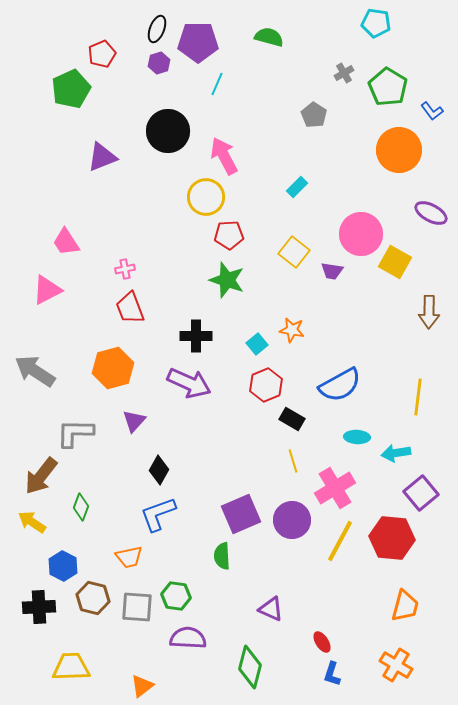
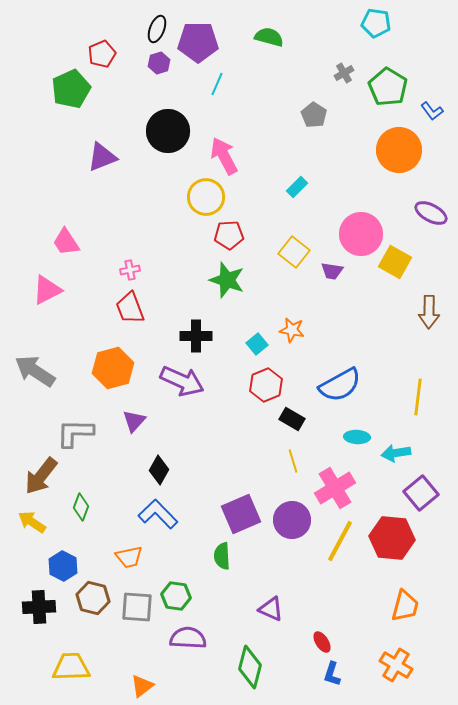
pink cross at (125, 269): moved 5 px right, 1 px down
purple arrow at (189, 383): moved 7 px left, 2 px up
blue L-shape at (158, 514): rotated 66 degrees clockwise
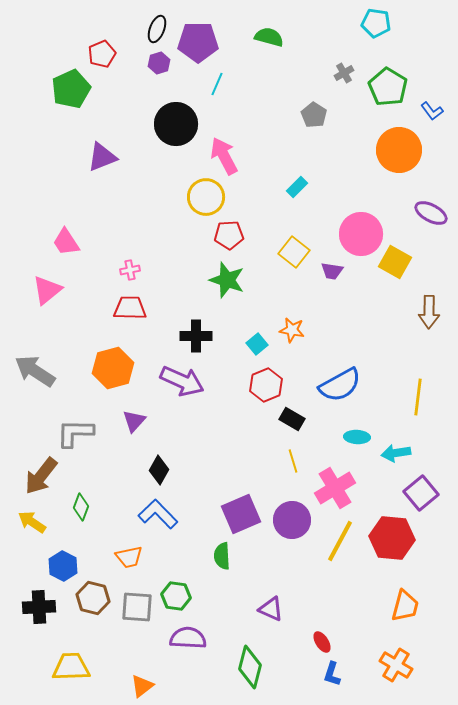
black circle at (168, 131): moved 8 px right, 7 px up
pink triangle at (47, 290): rotated 12 degrees counterclockwise
red trapezoid at (130, 308): rotated 112 degrees clockwise
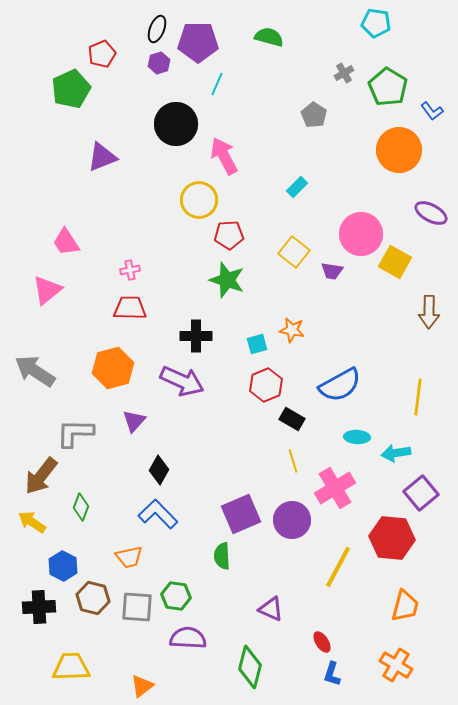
yellow circle at (206, 197): moved 7 px left, 3 px down
cyan square at (257, 344): rotated 25 degrees clockwise
yellow line at (340, 541): moved 2 px left, 26 px down
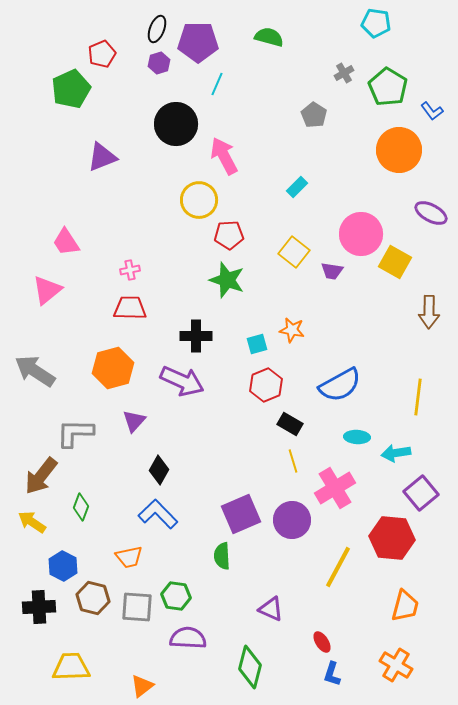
black rectangle at (292, 419): moved 2 px left, 5 px down
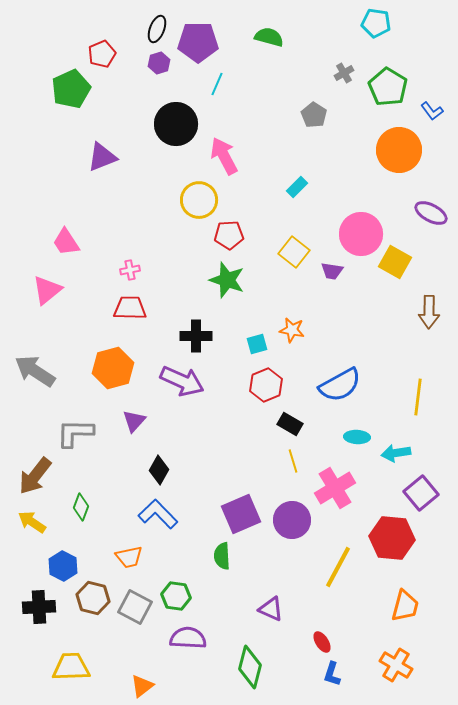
brown arrow at (41, 476): moved 6 px left
gray square at (137, 607): moved 2 px left; rotated 24 degrees clockwise
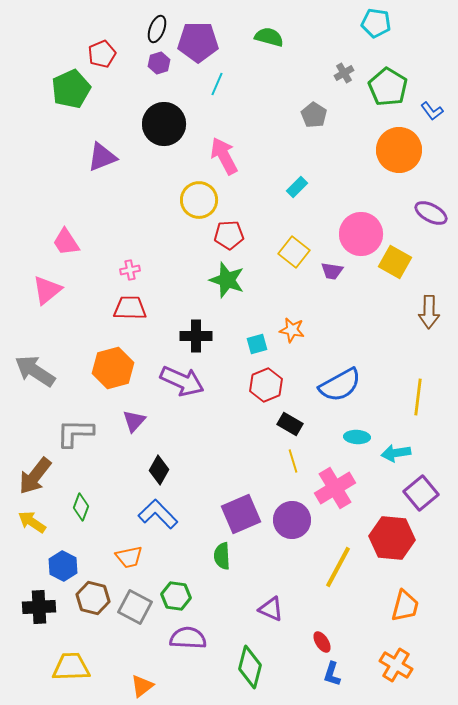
black circle at (176, 124): moved 12 px left
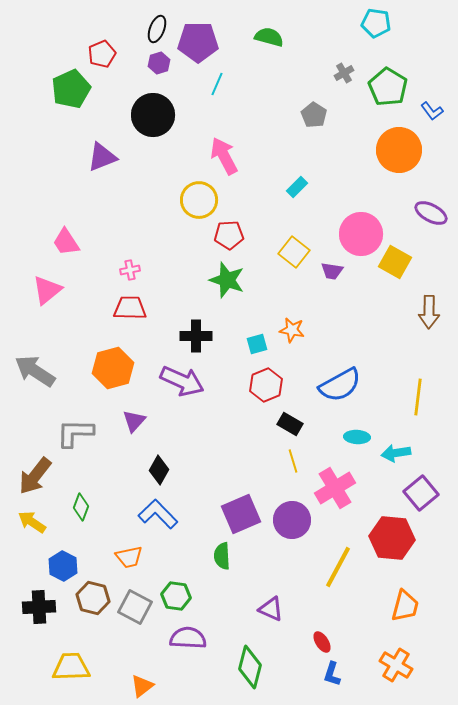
black circle at (164, 124): moved 11 px left, 9 px up
